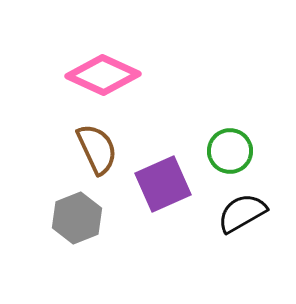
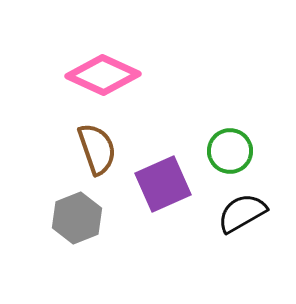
brown semicircle: rotated 6 degrees clockwise
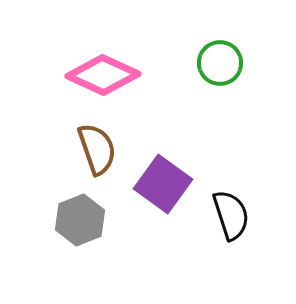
green circle: moved 10 px left, 88 px up
purple square: rotated 30 degrees counterclockwise
black semicircle: moved 11 px left, 2 px down; rotated 102 degrees clockwise
gray hexagon: moved 3 px right, 2 px down
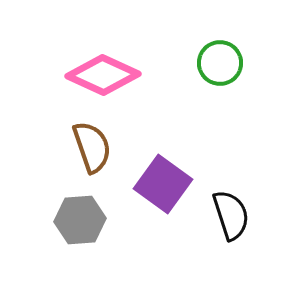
brown semicircle: moved 5 px left, 2 px up
gray hexagon: rotated 18 degrees clockwise
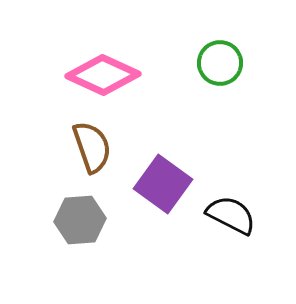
black semicircle: rotated 45 degrees counterclockwise
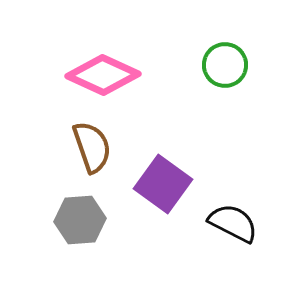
green circle: moved 5 px right, 2 px down
black semicircle: moved 2 px right, 8 px down
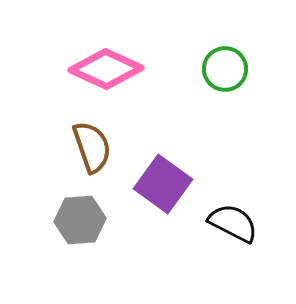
green circle: moved 4 px down
pink diamond: moved 3 px right, 6 px up
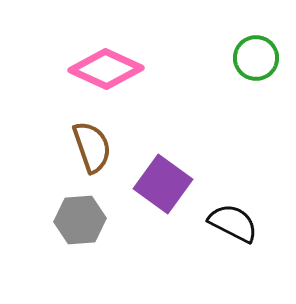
green circle: moved 31 px right, 11 px up
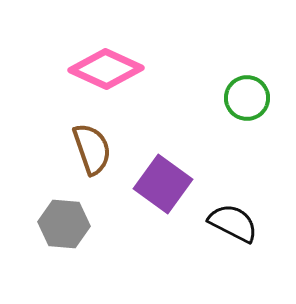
green circle: moved 9 px left, 40 px down
brown semicircle: moved 2 px down
gray hexagon: moved 16 px left, 4 px down; rotated 9 degrees clockwise
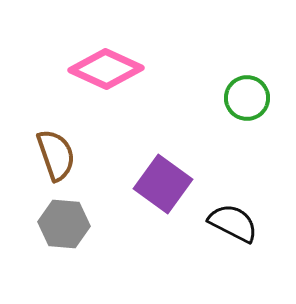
brown semicircle: moved 36 px left, 6 px down
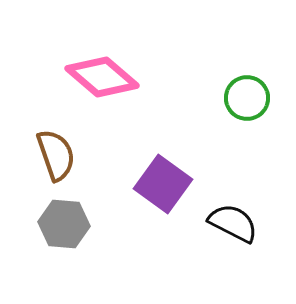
pink diamond: moved 4 px left, 8 px down; rotated 16 degrees clockwise
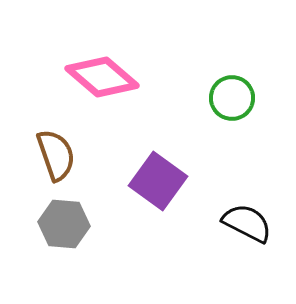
green circle: moved 15 px left
purple square: moved 5 px left, 3 px up
black semicircle: moved 14 px right
